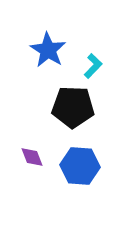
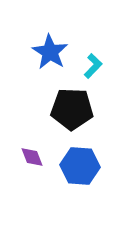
blue star: moved 2 px right, 2 px down
black pentagon: moved 1 px left, 2 px down
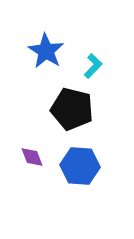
blue star: moved 4 px left, 1 px up
black pentagon: rotated 12 degrees clockwise
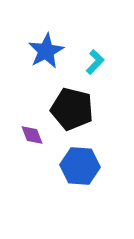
blue star: rotated 12 degrees clockwise
cyan L-shape: moved 2 px right, 4 px up
purple diamond: moved 22 px up
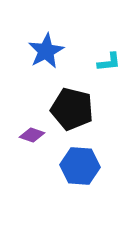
cyan L-shape: moved 14 px right; rotated 40 degrees clockwise
purple diamond: rotated 50 degrees counterclockwise
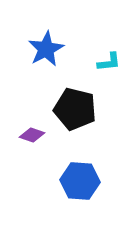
blue star: moved 2 px up
black pentagon: moved 3 px right
blue hexagon: moved 15 px down
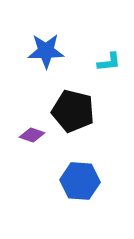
blue star: moved 2 px down; rotated 27 degrees clockwise
black pentagon: moved 2 px left, 2 px down
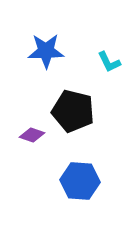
cyan L-shape: rotated 70 degrees clockwise
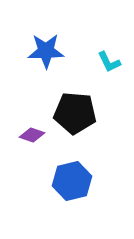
black pentagon: moved 2 px right, 2 px down; rotated 9 degrees counterclockwise
blue hexagon: moved 8 px left; rotated 18 degrees counterclockwise
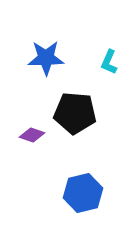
blue star: moved 7 px down
cyan L-shape: rotated 50 degrees clockwise
blue hexagon: moved 11 px right, 12 px down
